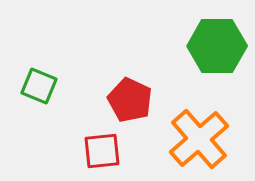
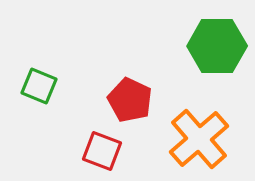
red square: rotated 27 degrees clockwise
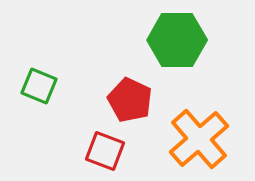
green hexagon: moved 40 px left, 6 px up
red square: moved 3 px right
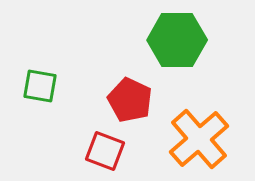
green square: moved 1 px right; rotated 12 degrees counterclockwise
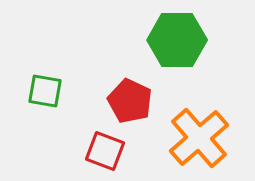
green square: moved 5 px right, 5 px down
red pentagon: moved 1 px down
orange cross: moved 1 px up
